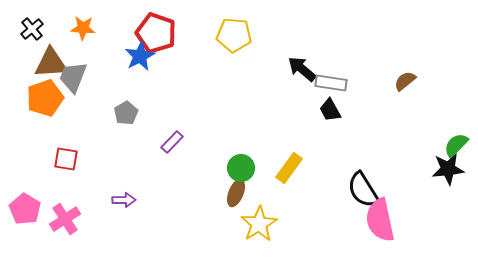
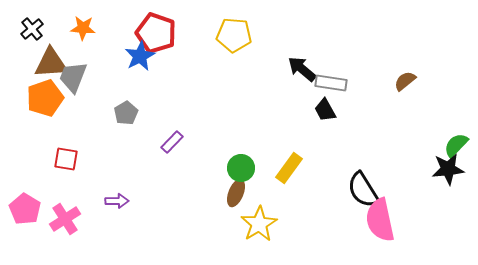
black trapezoid: moved 5 px left
purple arrow: moved 7 px left, 1 px down
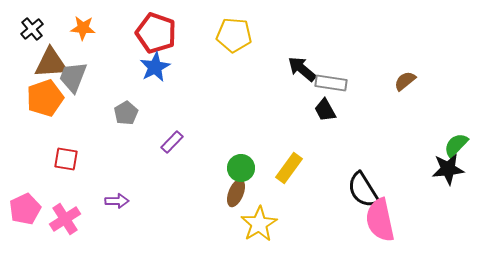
blue star: moved 15 px right, 11 px down
pink pentagon: rotated 16 degrees clockwise
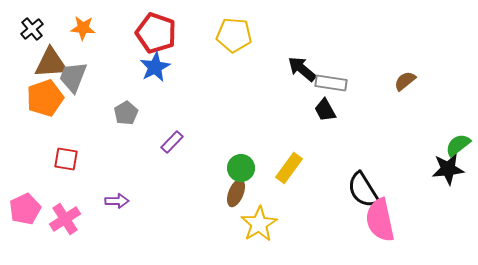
green semicircle: moved 2 px right; rotated 8 degrees clockwise
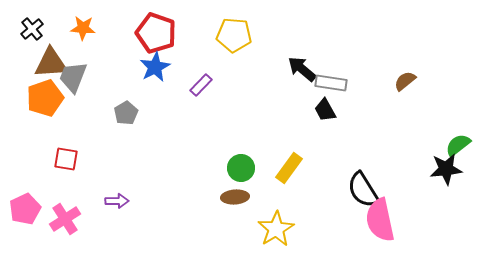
purple rectangle: moved 29 px right, 57 px up
black star: moved 2 px left
brown ellipse: moved 1 px left, 4 px down; rotated 64 degrees clockwise
yellow star: moved 17 px right, 5 px down
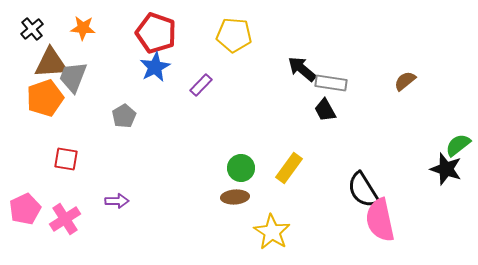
gray pentagon: moved 2 px left, 3 px down
black star: rotated 24 degrees clockwise
yellow star: moved 4 px left, 3 px down; rotated 9 degrees counterclockwise
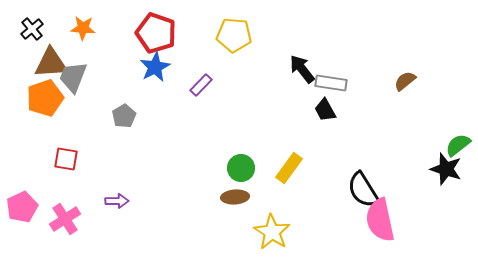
black arrow: rotated 12 degrees clockwise
pink pentagon: moved 3 px left, 2 px up
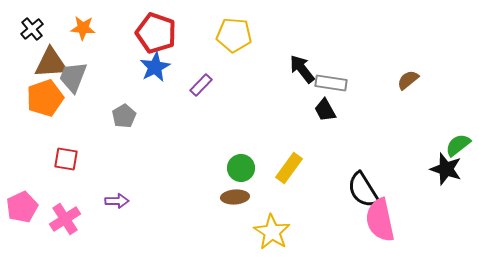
brown semicircle: moved 3 px right, 1 px up
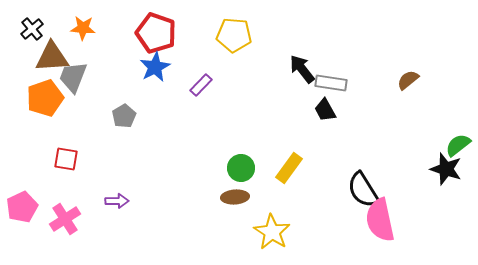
brown triangle: moved 1 px right, 6 px up
